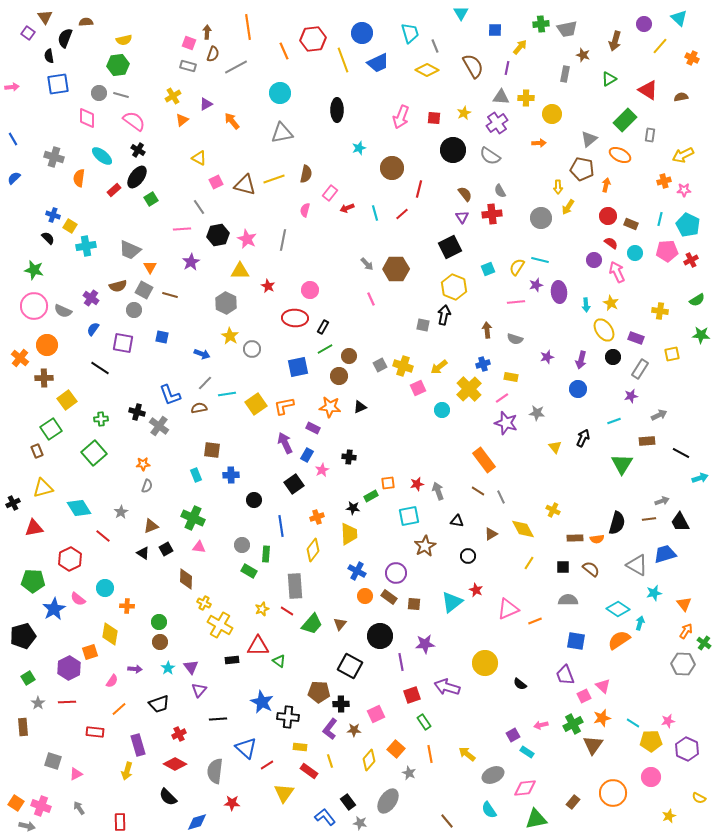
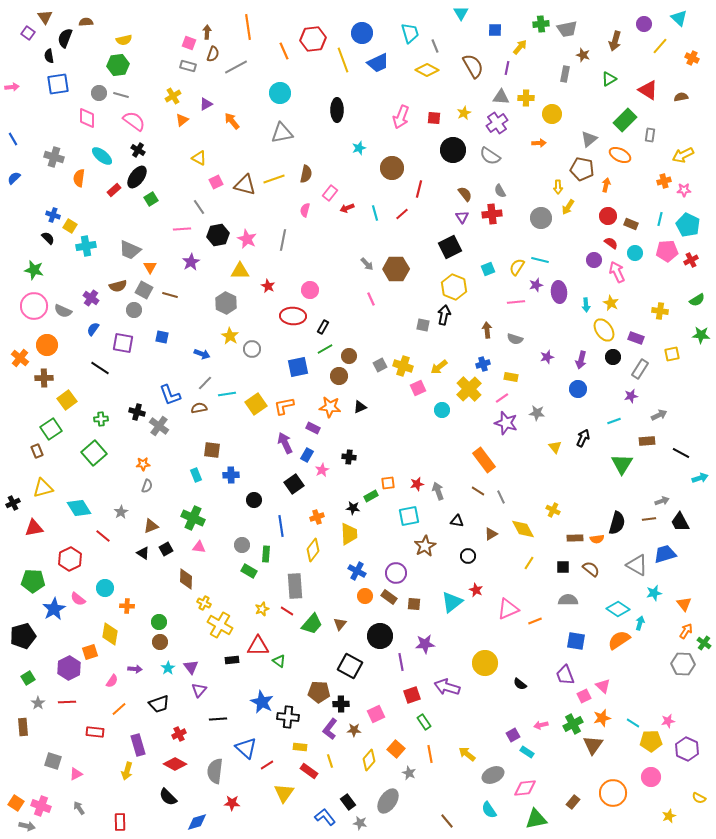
red ellipse at (295, 318): moved 2 px left, 2 px up
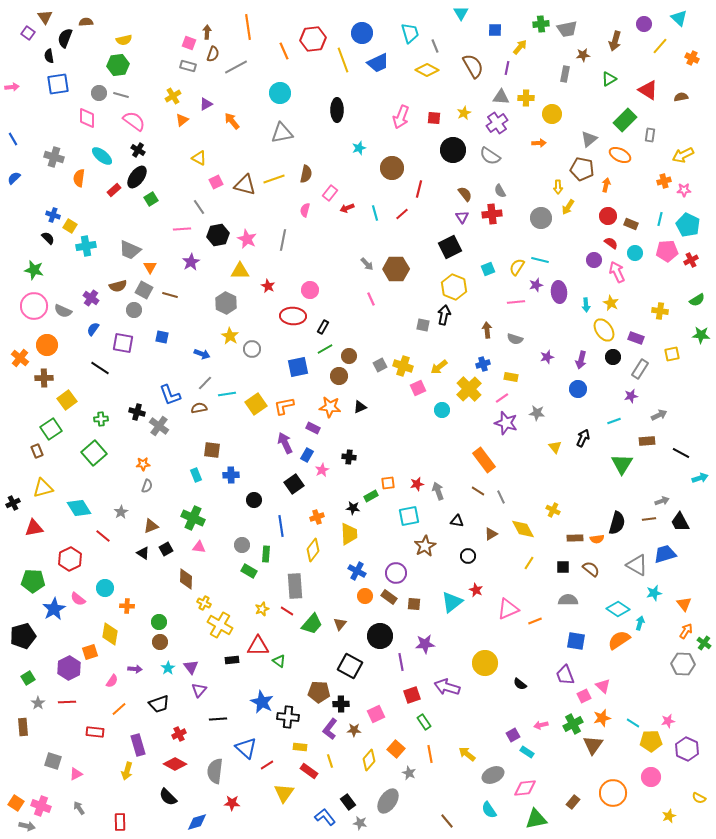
brown star at (583, 55): rotated 24 degrees counterclockwise
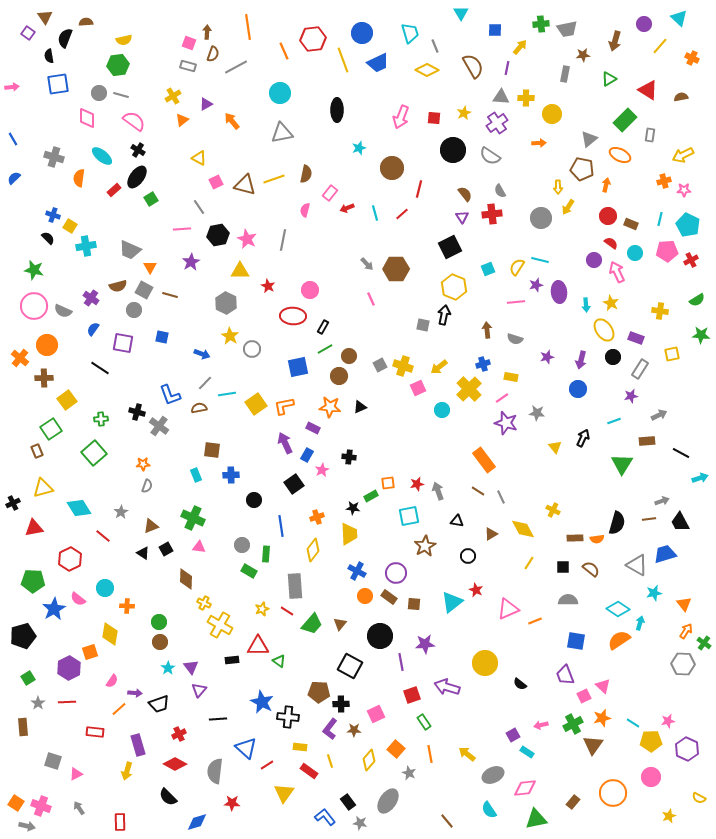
purple arrow at (135, 669): moved 24 px down
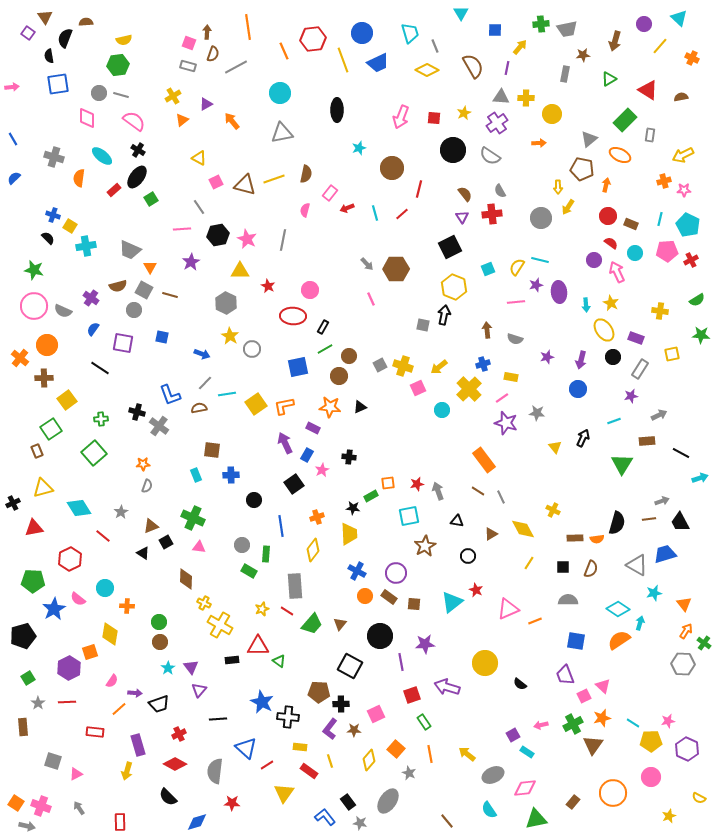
black square at (166, 549): moved 7 px up
brown semicircle at (591, 569): rotated 72 degrees clockwise
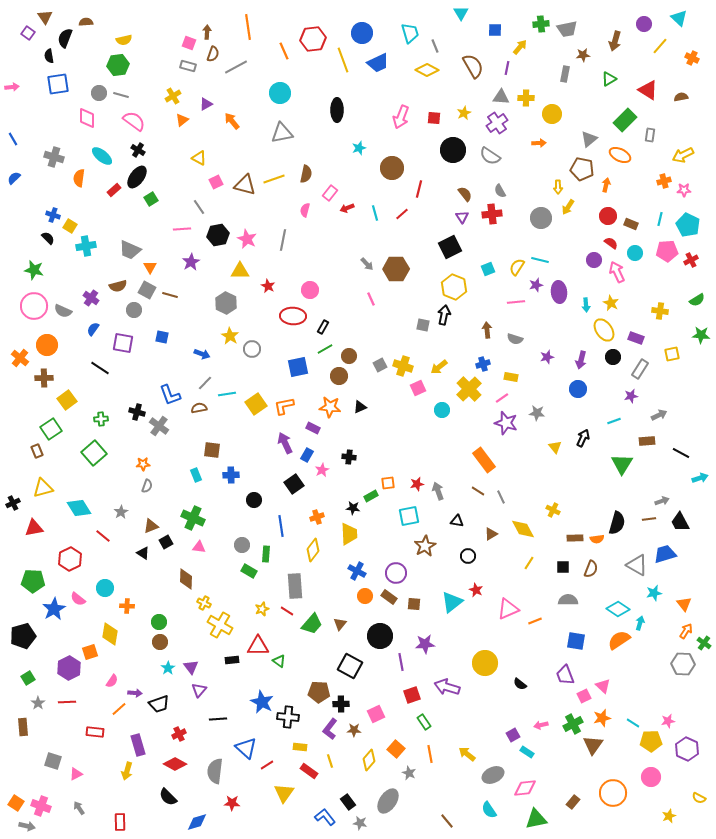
gray square at (144, 290): moved 3 px right
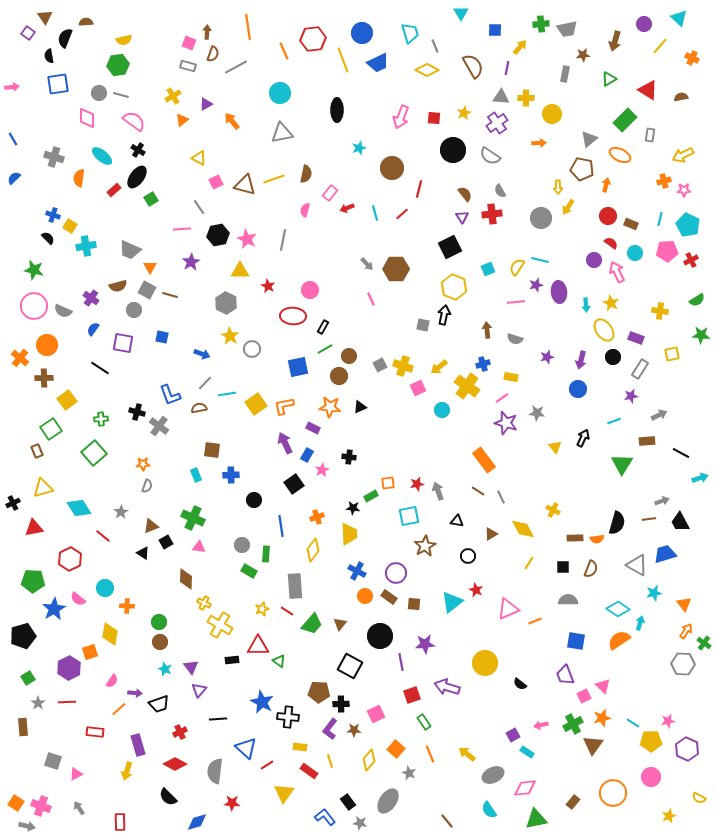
yellow cross at (469, 389): moved 2 px left, 3 px up; rotated 10 degrees counterclockwise
cyan star at (168, 668): moved 3 px left, 1 px down; rotated 16 degrees counterclockwise
red cross at (179, 734): moved 1 px right, 2 px up
orange line at (430, 754): rotated 12 degrees counterclockwise
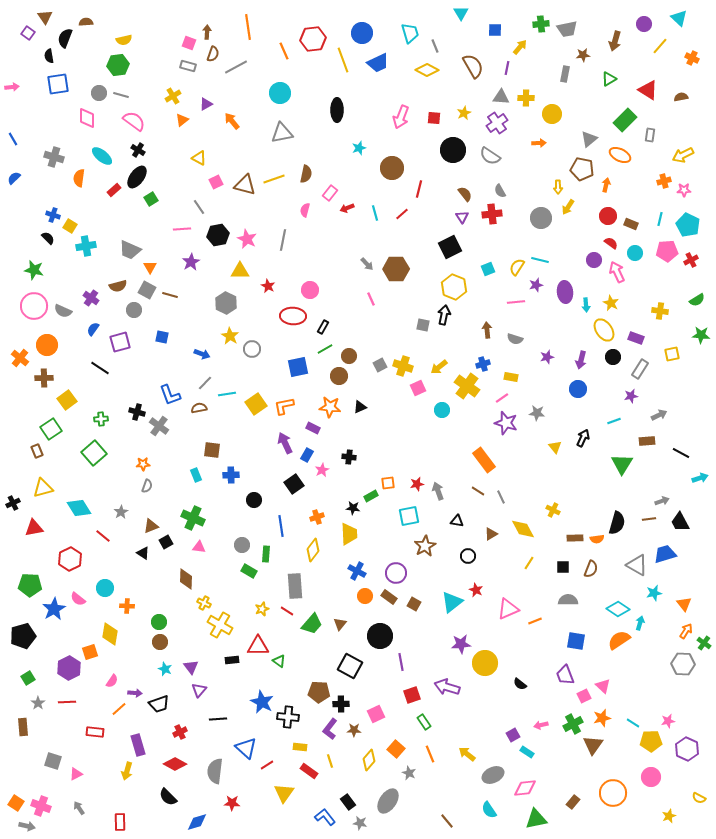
purple ellipse at (559, 292): moved 6 px right
purple square at (123, 343): moved 3 px left, 1 px up; rotated 25 degrees counterclockwise
green pentagon at (33, 581): moved 3 px left, 4 px down
brown square at (414, 604): rotated 24 degrees clockwise
purple star at (425, 644): moved 36 px right
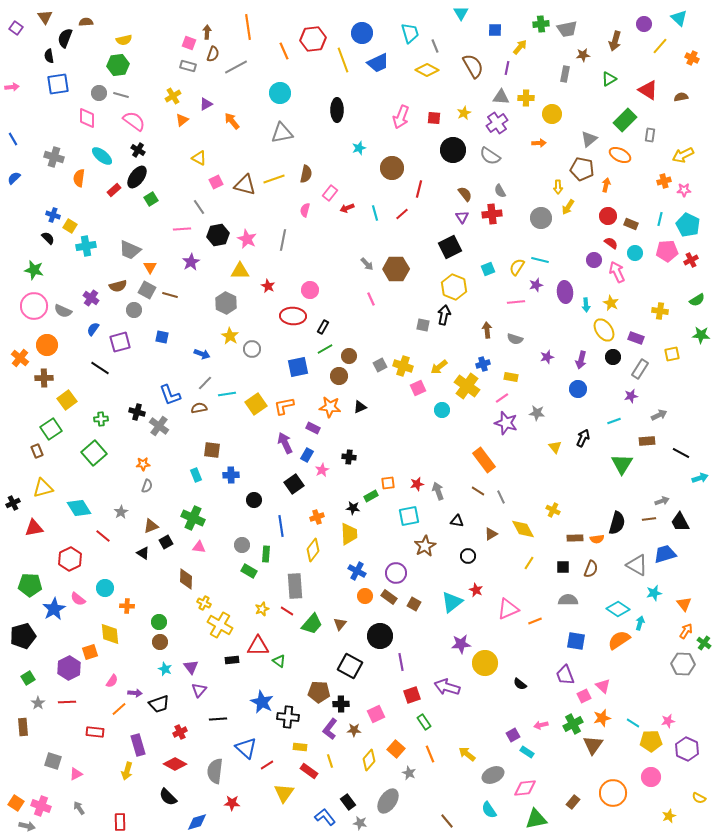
purple square at (28, 33): moved 12 px left, 5 px up
yellow diamond at (110, 634): rotated 15 degrees counterclockwise
